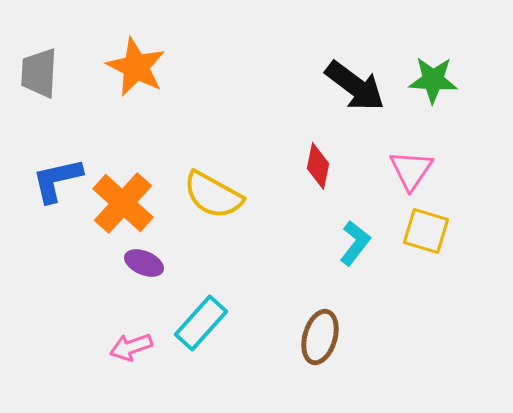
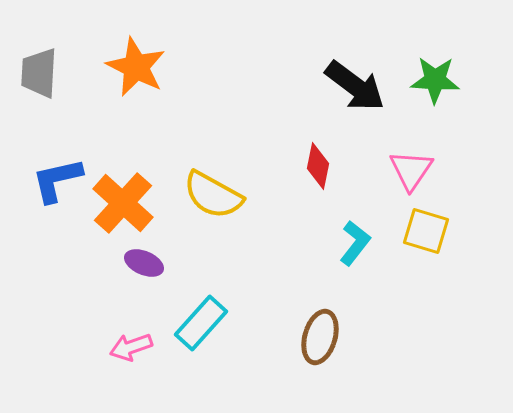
green star: moved 2 px right
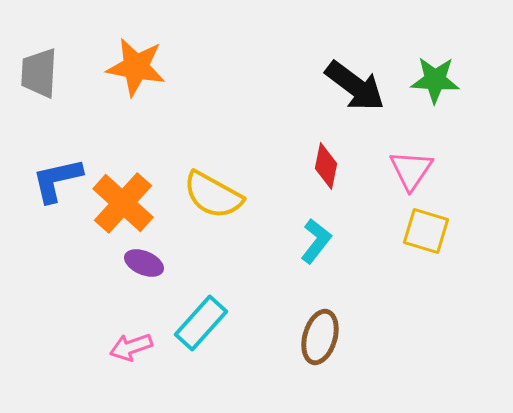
orange star: rotated 16 degrees counterclockwise
red diamond: moved 8 px right
cyan L-shape: moved 39 px left, 2 px up
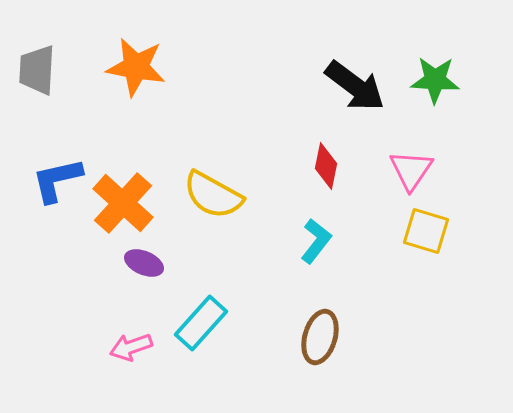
gray trapezoid: moved 2 px left, 3 px up
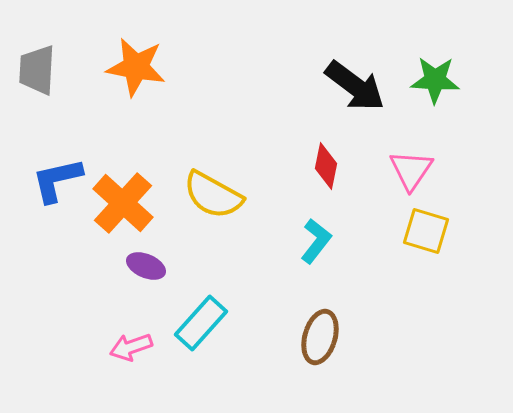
purple ellipse: moved 2 px right, 3 px down
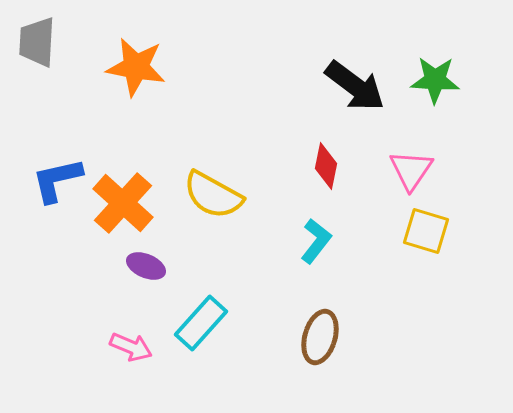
gray trapezoid: moved 28 px up
pink arrow: rotated 138 degrees counterclockwise
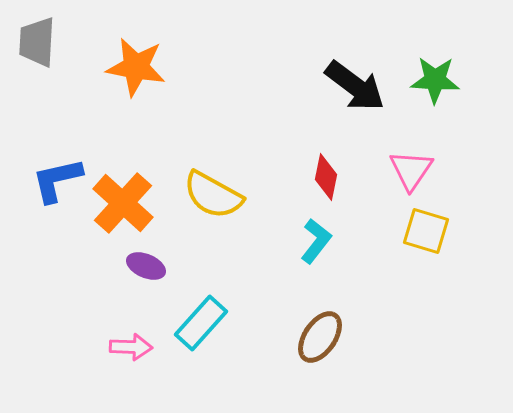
red diamond: moved 11 px down
brown ellipse: rotated 18 degrees clockwise
pink arrow: rotated 21 degrees counterclockwise
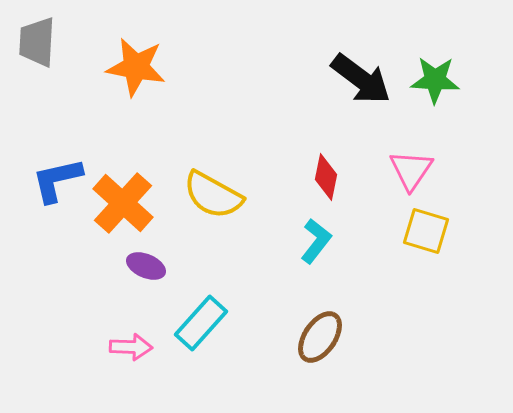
black arrow: moved 6 px right, 7 px up
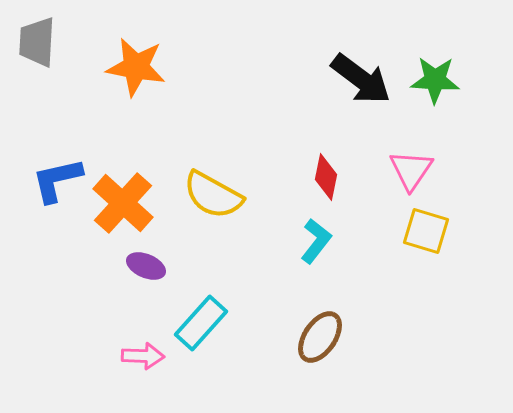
pink arrow: moved 12 px right, 9 px down
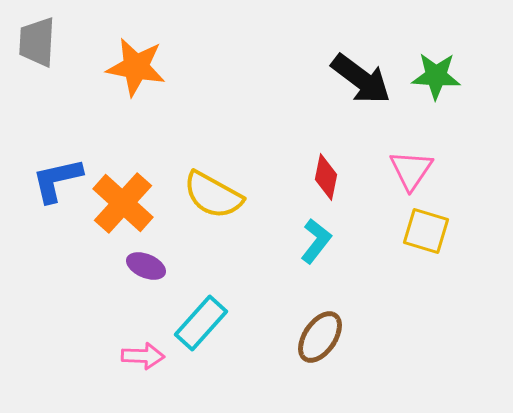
green star: moved 1 px right, 4 px up
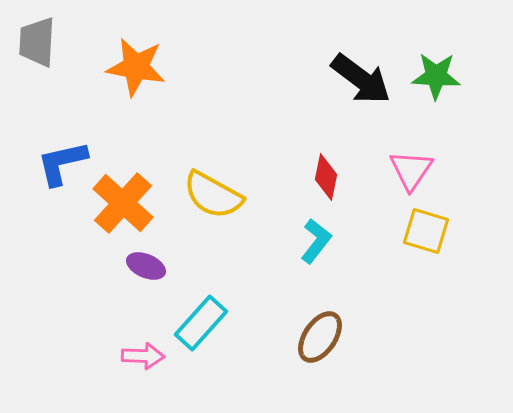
blue L-shape: moved 5 px right, 17 px up
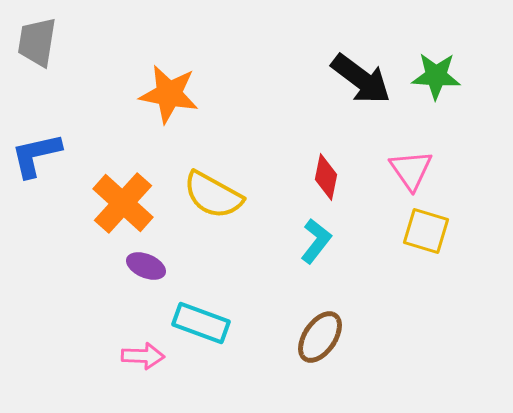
gray trapezoid: rotated 6 degrees clockwise
orange star: moved 33 px right, 27 px down
blue L-shape: moved 26 px left, 8 px up
pink triangle: rotated 9 degrees counterclockwise
cyan rectangle: rotated 68 degrees clockwise
